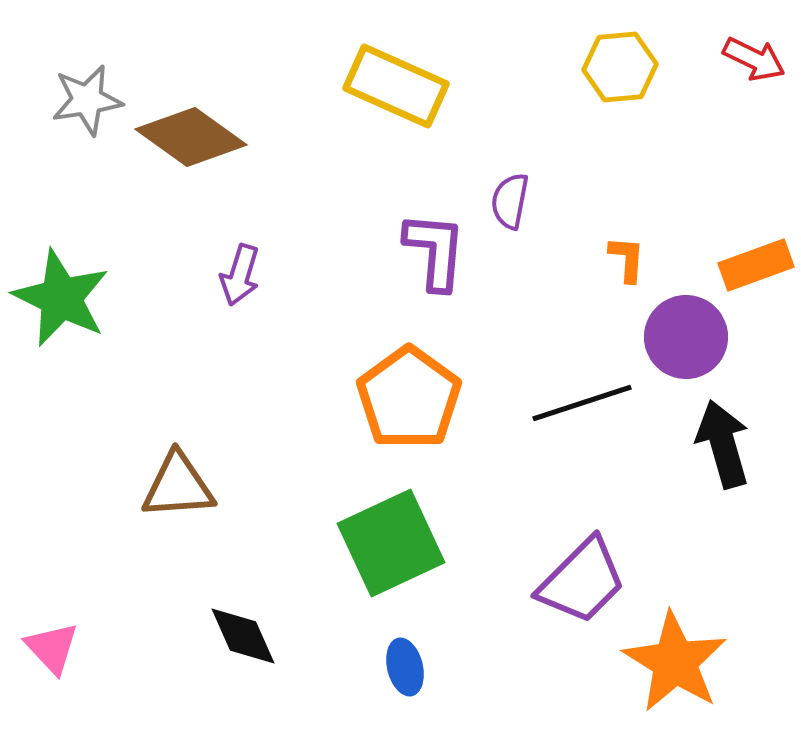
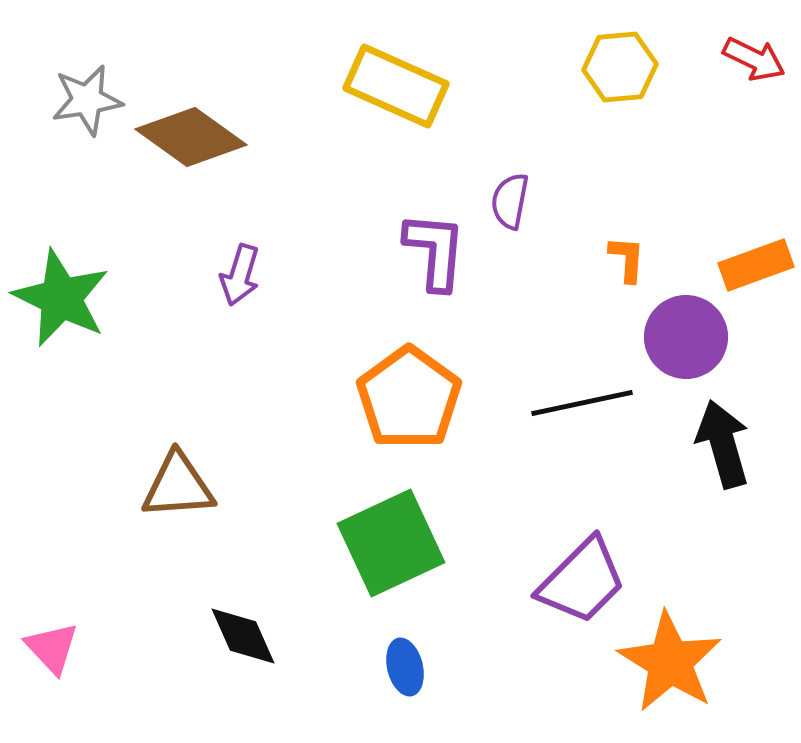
black line: rotated 6 degrees clockwise
orange star: moved 5 px left
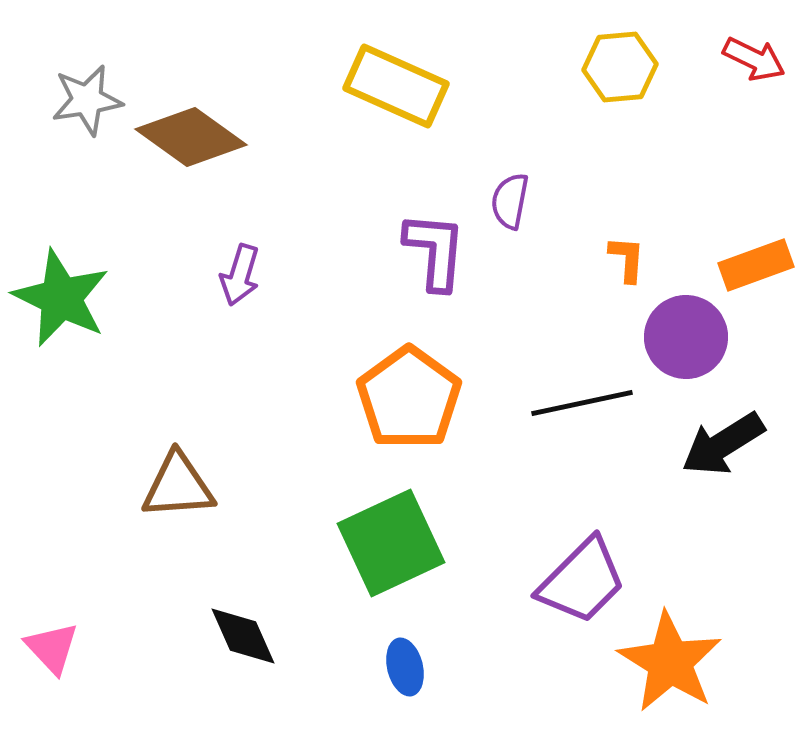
black arrow: rotated 106 degrees counterclockwise
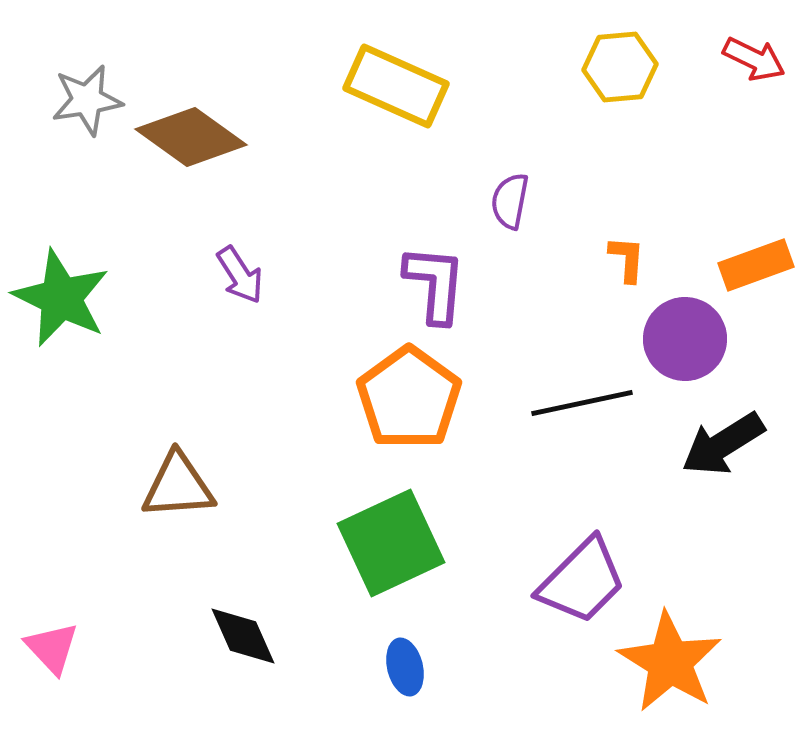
purple L-shape: moved 33 px down
purple arrow: rotated 50 degrees counterclockwise
purple circle: moved 1 px left, 2 px down
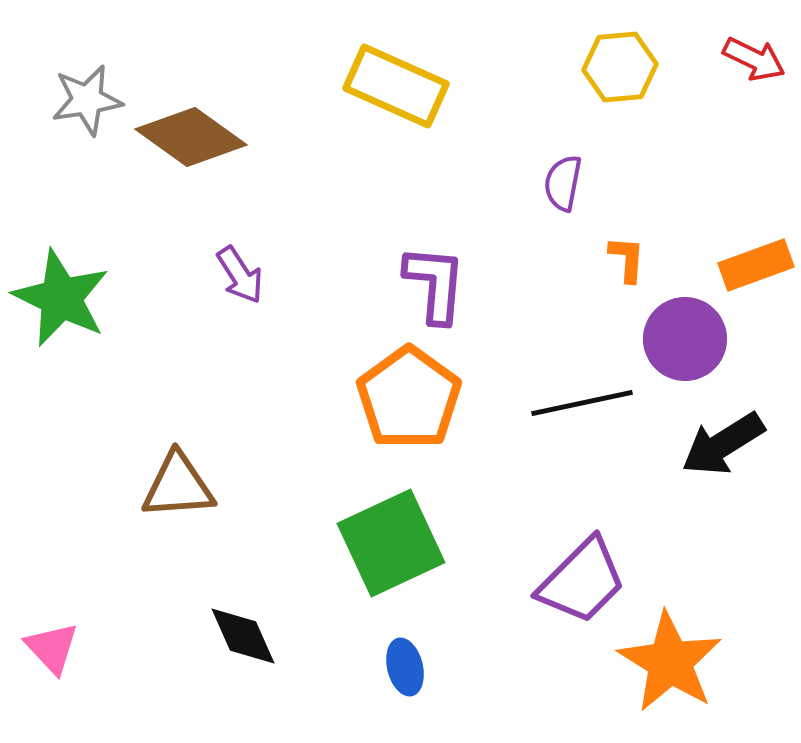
purple semicircle: moved 53 px right, 18 px up
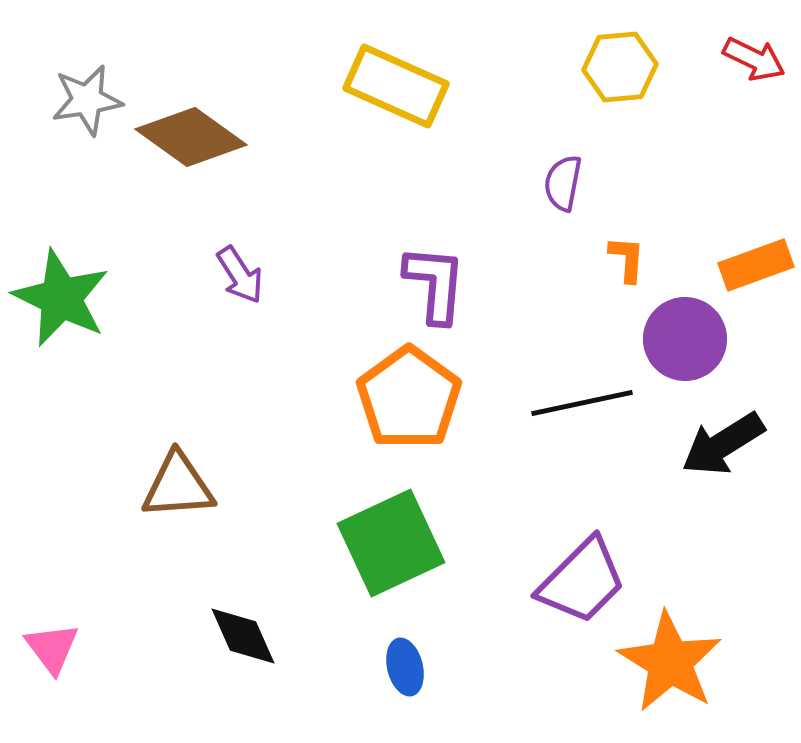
pink triangle: rotated 6 degrees clockwise
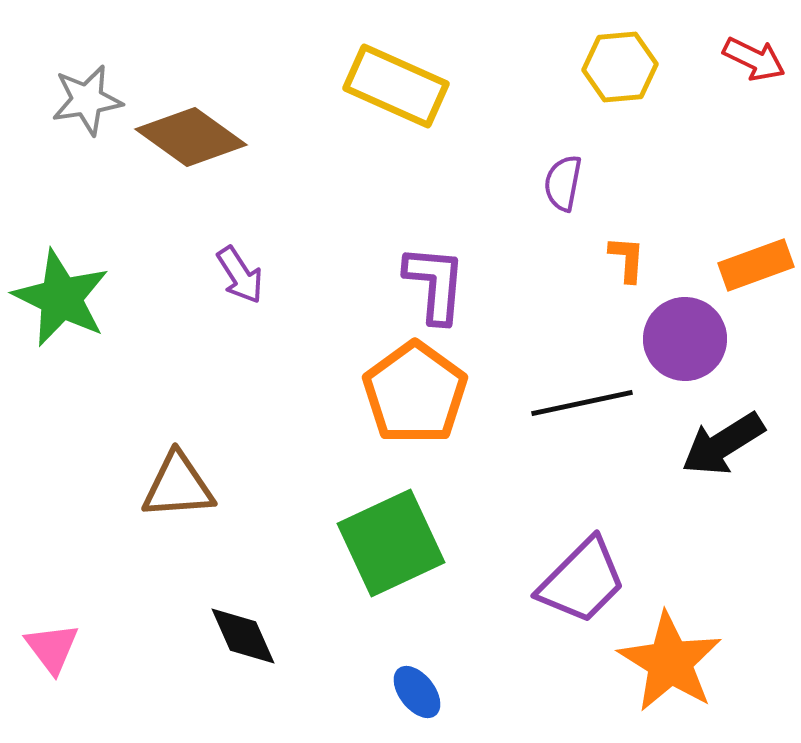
orange pentagon: moved 6 px right, 5 px up
blue ellipse: moved 12 px right, 25 px down; rotated 24 degrees counterclockwise
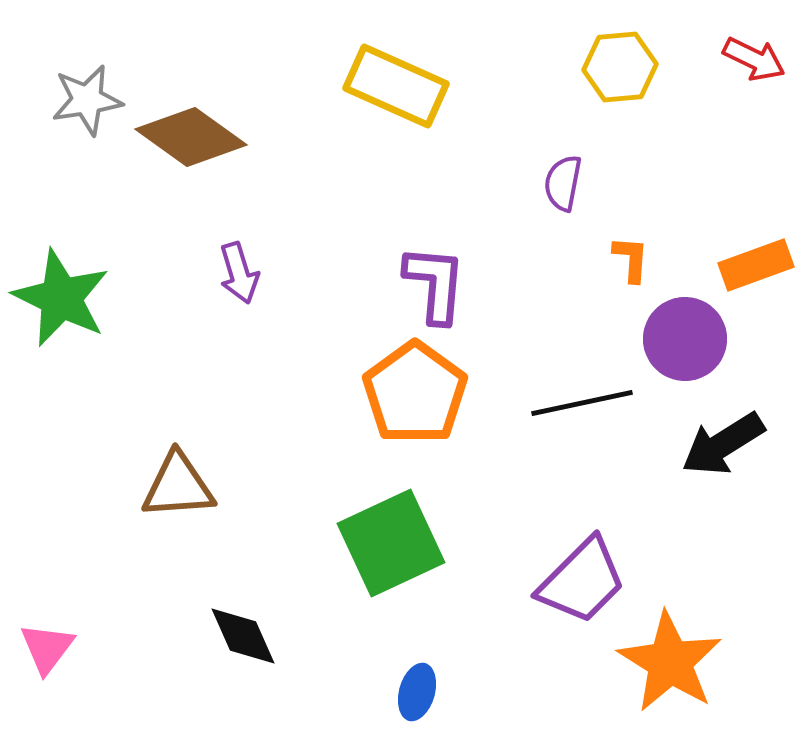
orange L-shape: moved 4 px right
purple arrow: moved 1 px left, 2 px up; rotated 16 degrees clockwise
pink triangle: moved 5 px left; rotated 14 degrees clockwise
blue ellipse: rotated 54 degrees clockwise
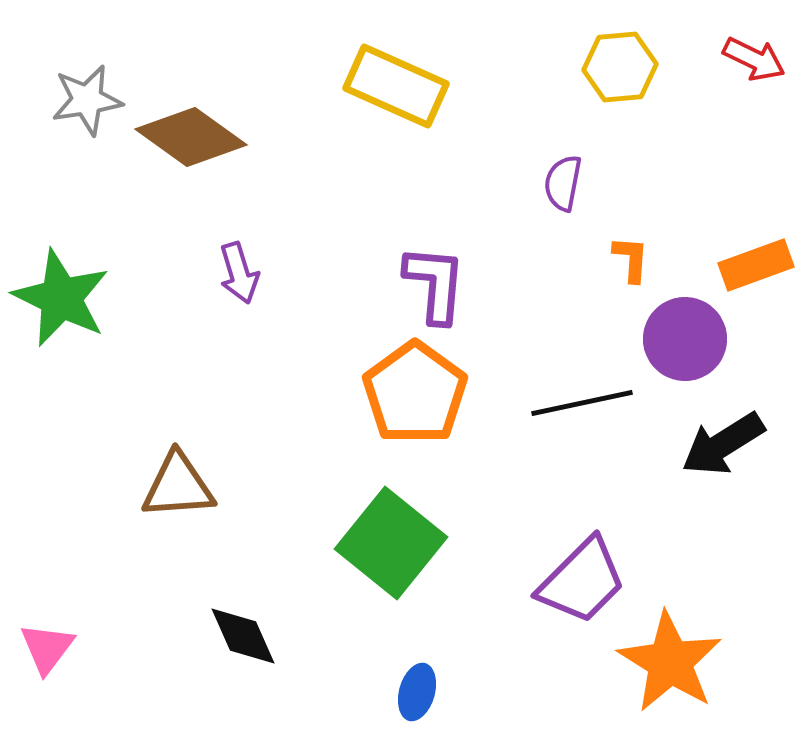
green square: rotated 26 degrees counterclockwise
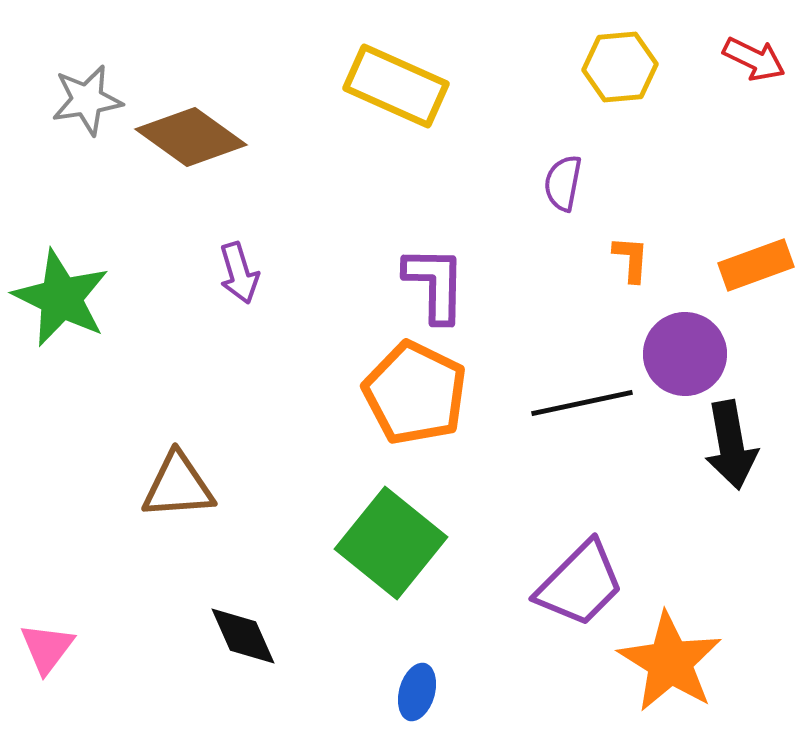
purple L-shape: rotated 4 degrees counterclockwise
purple circle: moved 15 px down
orange pentagon: rotated 10 degrees counterclockwise
black arrow: moved 8 px right, 1 px down; rotated 68 degrees counterclockwise
purple trapezoid: moved 2 px left, 3 px down
